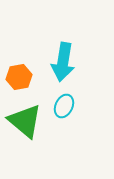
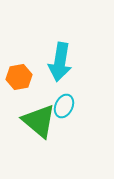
cyan arrow: moved 3 px left
green triangle: moved 14 px right
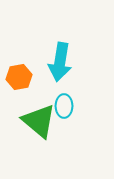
cyan ellipse: rotated 25 degrees counterclockwise
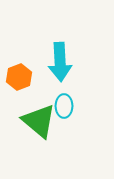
cyan arrow: rotated 12 degrees counterclockwise
orange hexagon: rotated 10 degrees counterclockwise
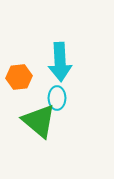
orange hexagon: rotated 15 degrees clockwise
cyan ellipse: moved 7 px left, 8 px up
